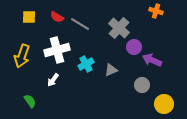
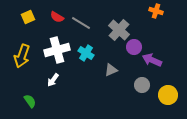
yellow square: moved 1 px left; rotated 24 degrees counterclockwise
gray line: moved 1 px right, 1 px up
gray cross: moved 2 px down
cyan cross: moved 11 px up; rotated 28 degrees counterclockwise
yellow circle: moved 4 px right, 9 px up
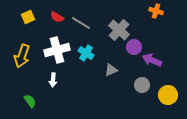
white arrow: rotated 32 degrees counterclockwise
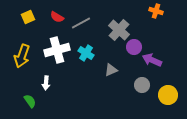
gray line: rotated 60 degrees counterclockwise
white arrow: moved 7 px left, 3 px down
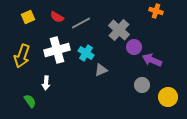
gray triangle: moved 10 px left
yellow circle: moved 2 px down
